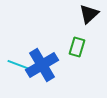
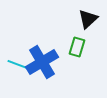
black triangle: moved 1 px left, 5 px down
blue cross: moved 3 px up
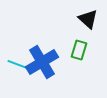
black triangle: rotated 35 degrees counterclockwise
green rectangle: moved 2 px right, 3 px down
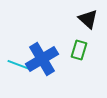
blue cross: moved 3 px up
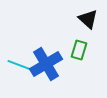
blue cross: moved 4 px right, 5 px down
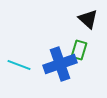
blue cross: moved 14 px right; rotated 12 degrees clockwise
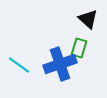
green rectangle: moved 2 px up
cyan line: rotated 15 degrees clockwise
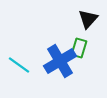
black triangle: rotated 30 degrees clockwise
blue cross: moved 3 px up; rotated 12 degrees counterclockwise
